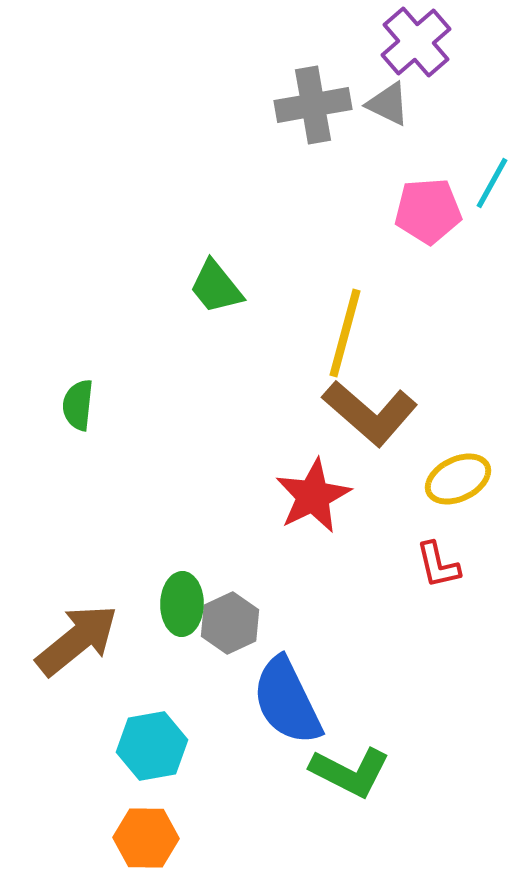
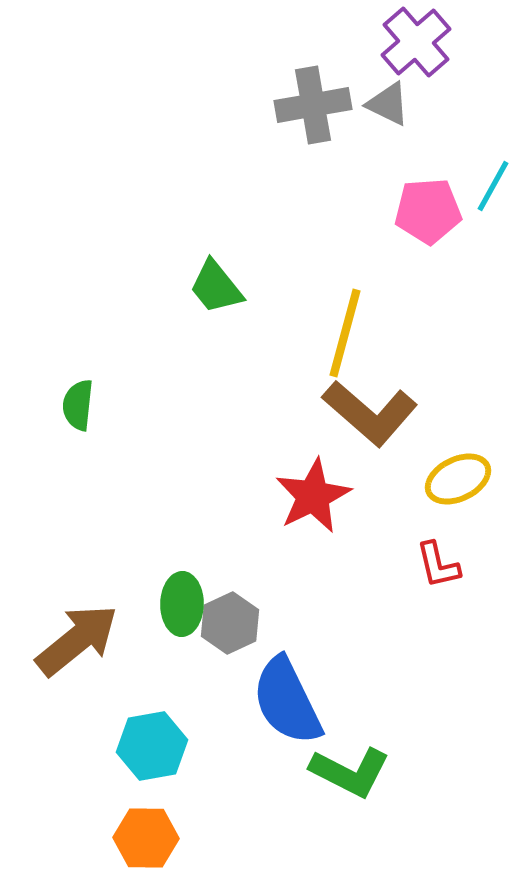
cyan line: moved 1 px right, 3 px down
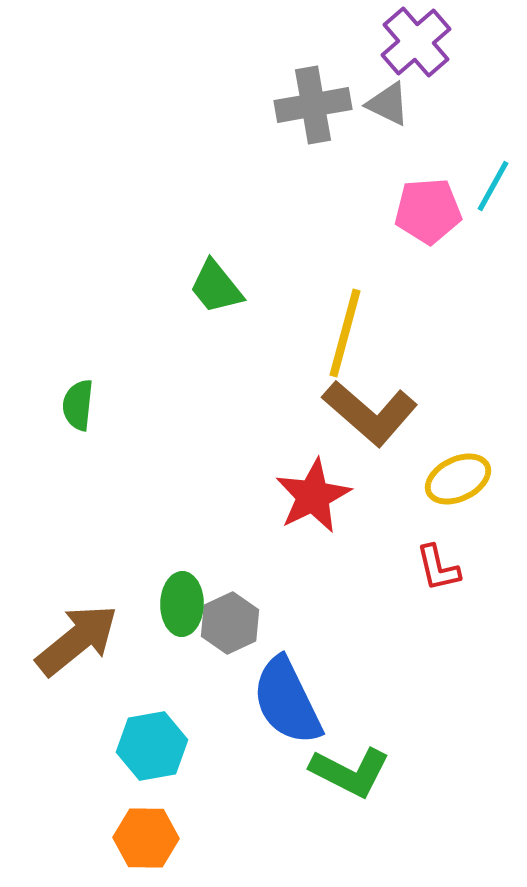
red L-shape: moved 3 px down
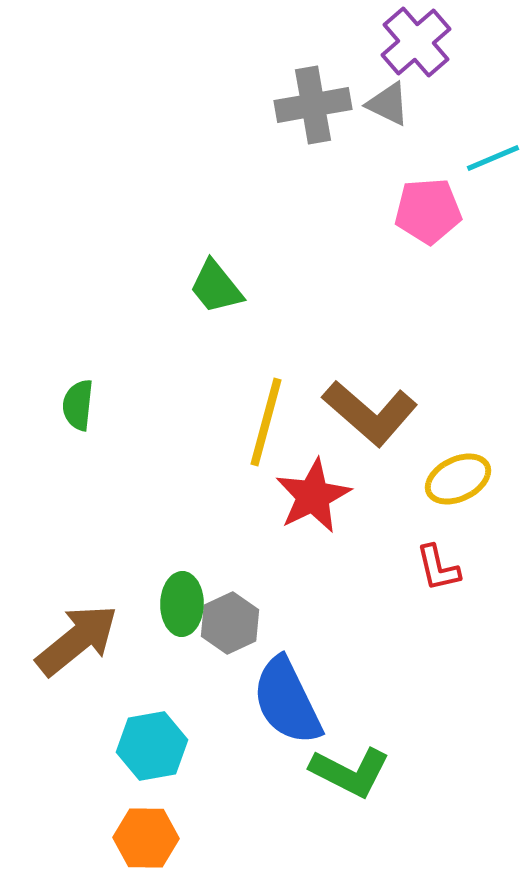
cyan line: moved 28 px up; rotated 38 degrees clockwise
yellow line: moved 79 px left, 89 px down
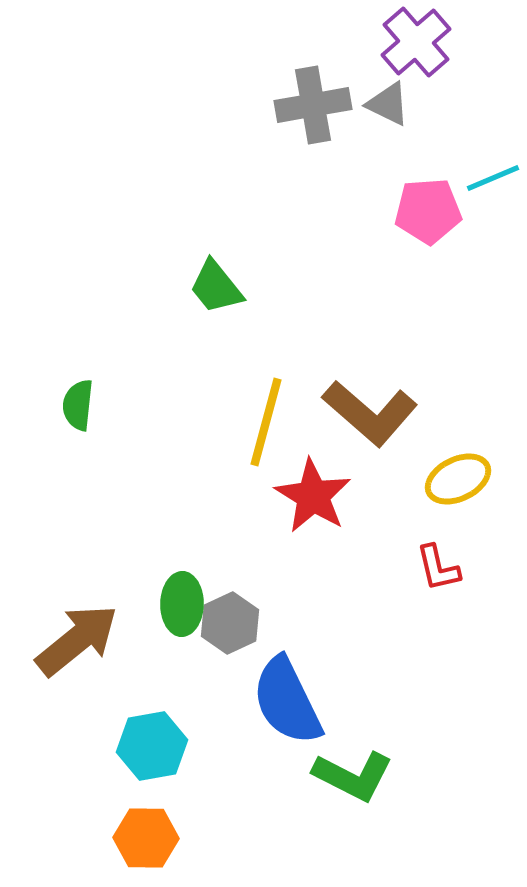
cyan line: moved 20 px down
red star: rotated 14 degrees counterclockwise
green L-shape: moved 3 px right, 4 px down
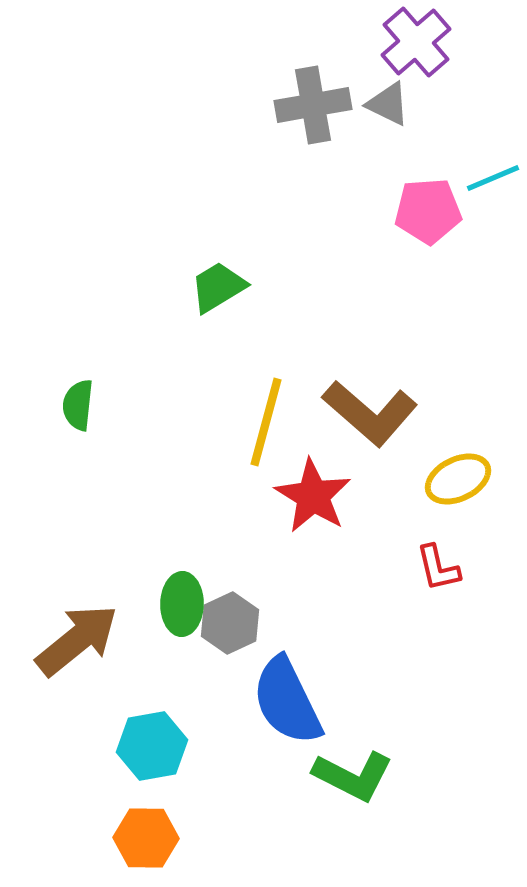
green trapezoid: moved 2 px right; rotated 98 degrees clockwise
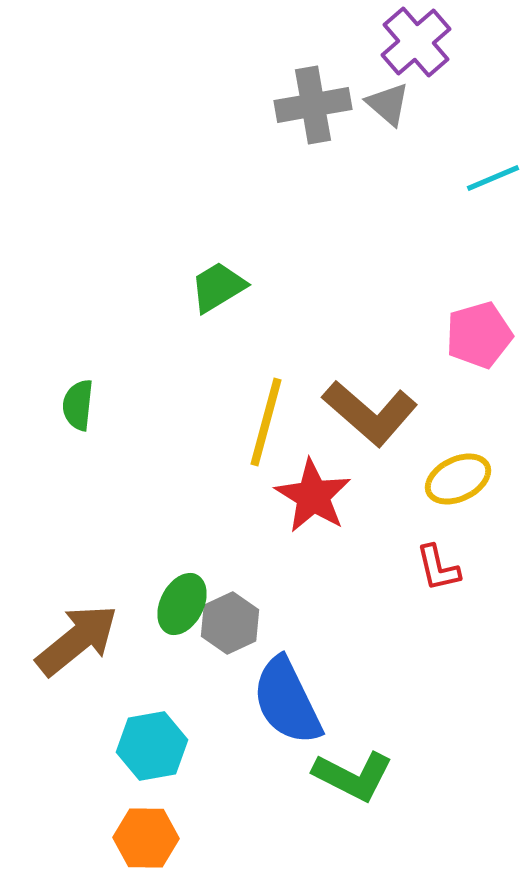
gray triangle: rotated 15 degrees clockwise
pink pentagon: moved 51 px right, 124 px down; rotated 12 degrees counterclockwise
green ellipse: rotated 26 degrees clockwise
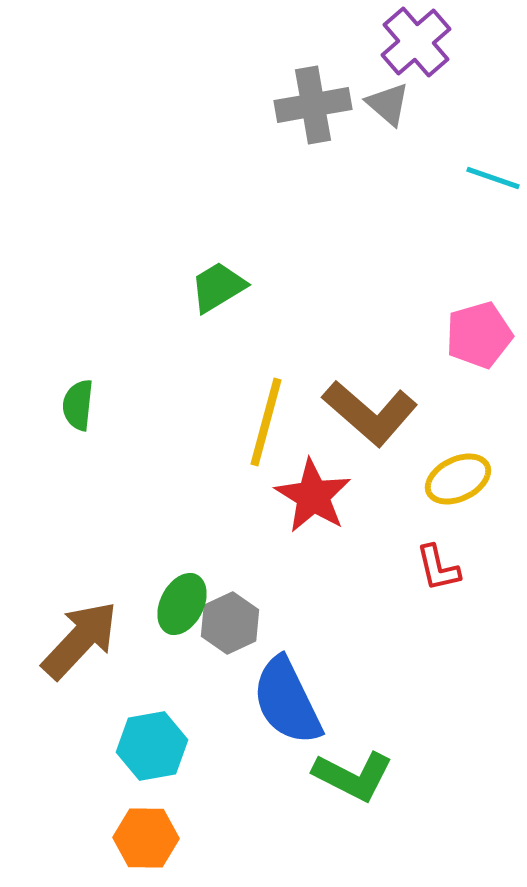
cyan line: rotated 42 degrees clockwise
brown arrow: moved 3 px right; rotated 8 degrees counterclockwise
